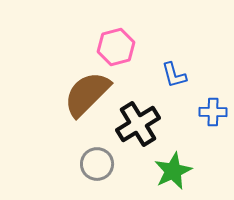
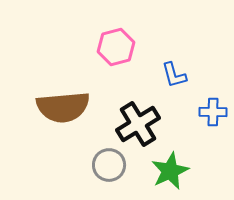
brown semicircle: moved 24 px left, 13 px down; rotated 140 degrees counterclockwise
gray circle: moved 12 px right, 1 px down
green star: moved 3 px left
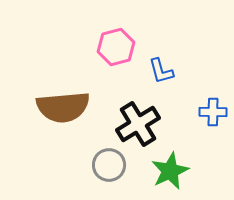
blue L-shape: moved 13 px left, 4 px up
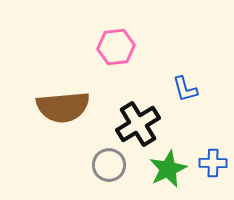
pink hexagon: rotated 9 degrees clockwise
blue L-shape: moved 24 px right, 18 px down
blue cross: moved 51 px down
green star: moved 2 px left, 2 px up
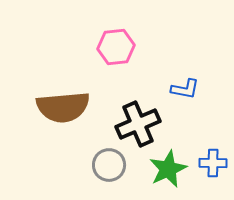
blue L-shape: rotated 64 degrees counterclockwise
black cross: rotated 9 degrees clockwise
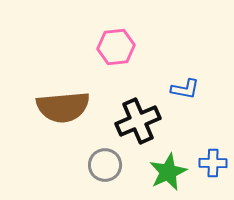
black cross: moved 3 px up
gray circle: moved 4 px left
green star: moved 3 px down
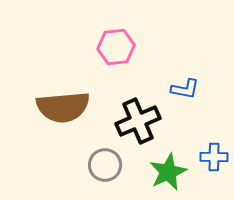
blue cross: moved 1 px right, 6 px up
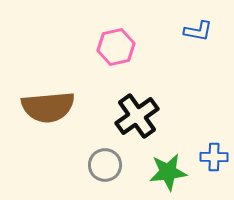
pink hexagon: rotated 6 degrees counterclockwise
blue L-shape: moved 13 px right, 58 px up
brown semicircle: moved 15 px left
black cross: moved 1 px left, 5 px up; rotated 12 degrees counterclockwise
green star: rotated 18 degrees clockwise
